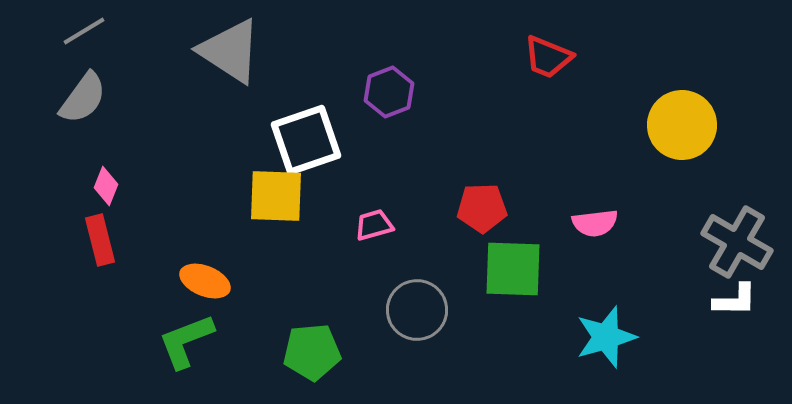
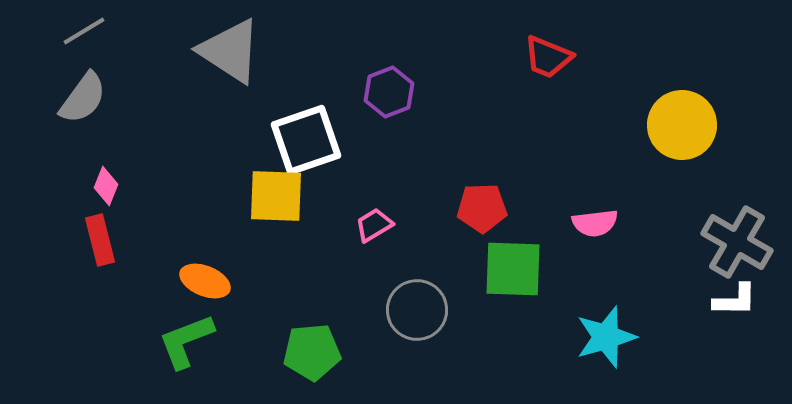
pink trapezoid: rotated 15 degrees counterclockwise
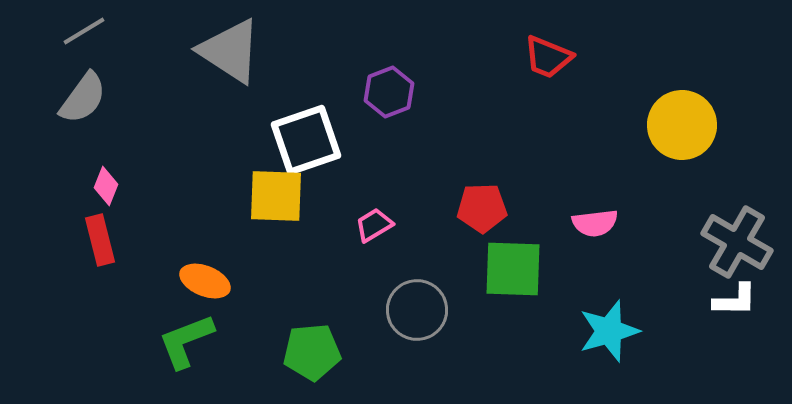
cyan star: moved 3 px right, 6 px up
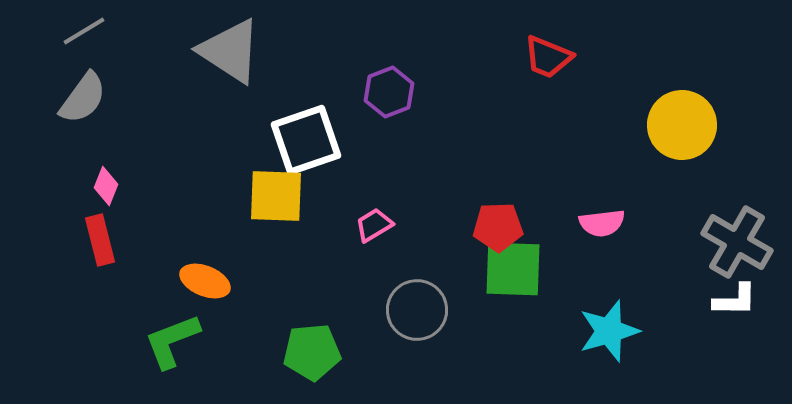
red pentagon: moved 16 px right, 19 px down
pink semicircle: moved 7 px right
green L-shape: moved 14 px left
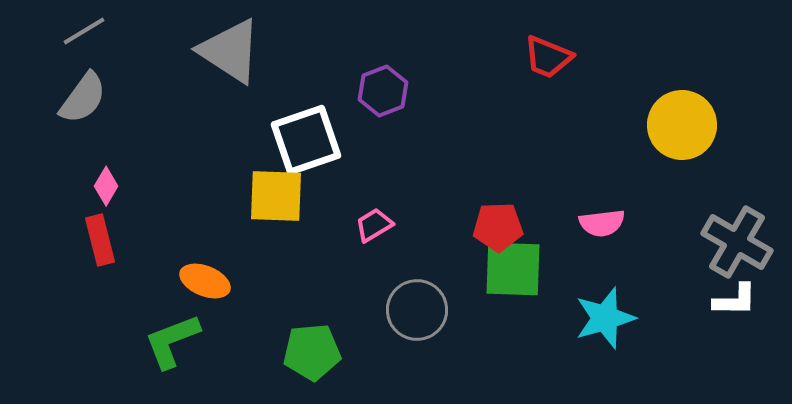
purple hexagon: moved 6 px left, 1 px up
pink diamond: rotated 9 degrees clockwise
cyan star: moved 4 px left, 13 px up
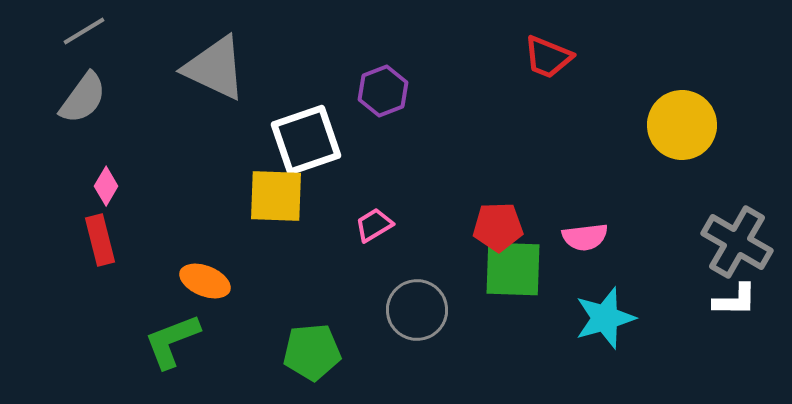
gray triangle: moved 15 px left, 17 px down; rotated 8 degrees counterclockwise
pink semicircle: moved 17 px left, 14 px down
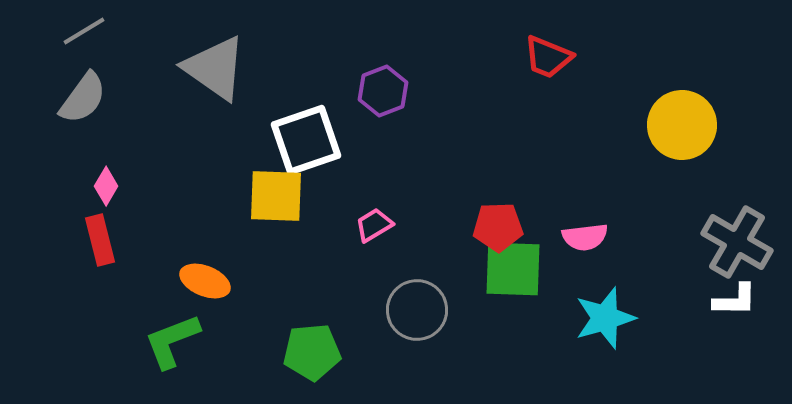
gray triangle: rotated 10 degrees clockwise
